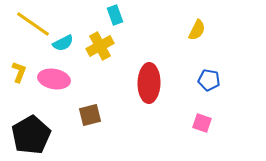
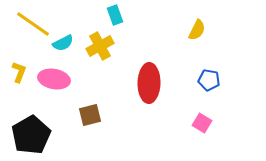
pink square: rotated 12 degrees clockwise
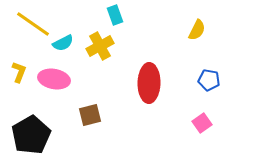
pink square: rotated 24 degrees clockwise
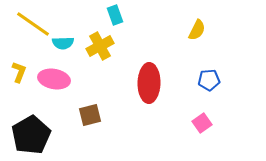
cyan semicircle: rotated 25 degrees clockwise
blue pentagon: rotated 15 degrees counterclockwise
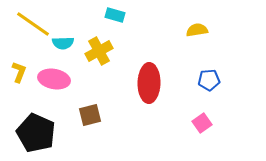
cyan rectangle: rotated 54 degrees counterclockwise
yellow semicircle: rotated 125 degrees counterclockwise
yellow cross: moved 1 px left, 5 px down
black pentagon: moved 5 px right, 2 px up; rotated 18 degrees counterclockwise
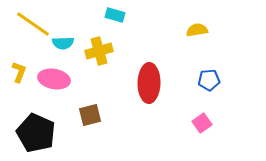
yellow cross: rotated 12 degrees clockwise
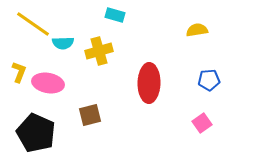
pink ellipse: moved 6 px left, 4 px down
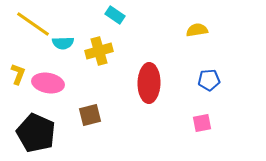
cyan rectangle: rotated 18 degrees clockwise
yellow L-shape: moved 1 px left, 2 px down
pink square: rotated 24 degrees clockwise
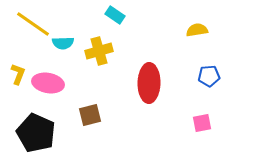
blue pentagon: moved 4 px up
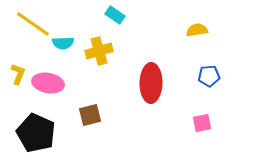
red ellipse: moved 2 px right
